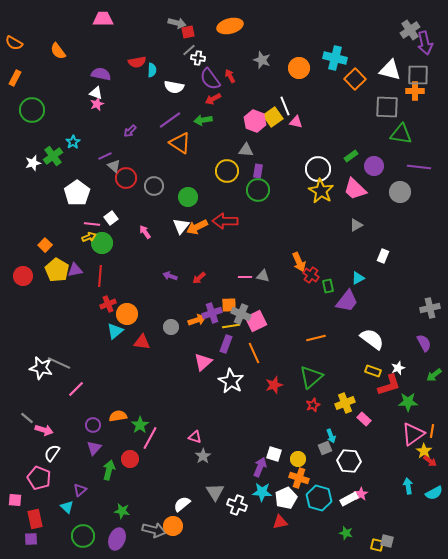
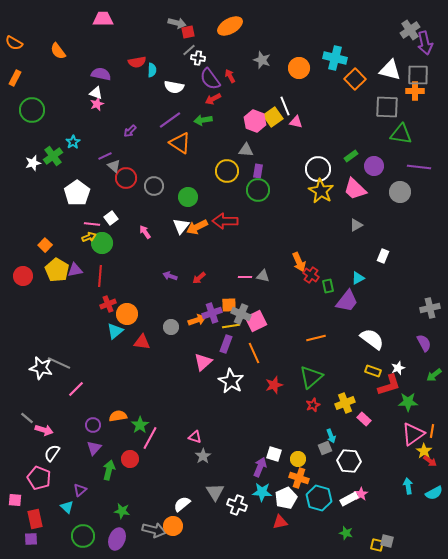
orange ellipse at (230, 26): rotated 15 degrees counterclockwise
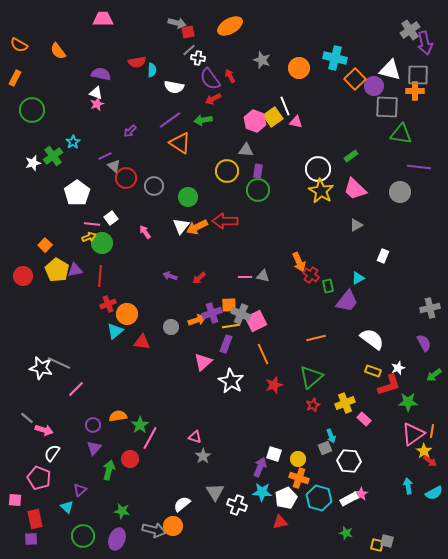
orange semicircle at (14, 43): moved 5 px right, 2 px down
purple circle at (374, 166): moved 80 px up
orange line at (254, 353): moved 9 px right, 1 px down
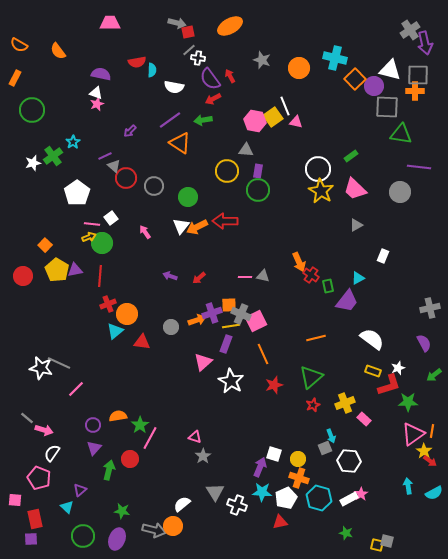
pink trapezoid at (103, 19): moved 7 px right, 4 px down
pink hexagon at (255, 121): rotated 10 degrees counterclockwise
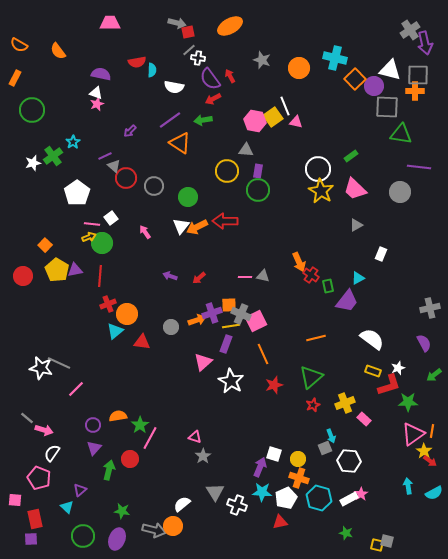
white rectangle at (383, 256): moved 2 px left, 2 px up
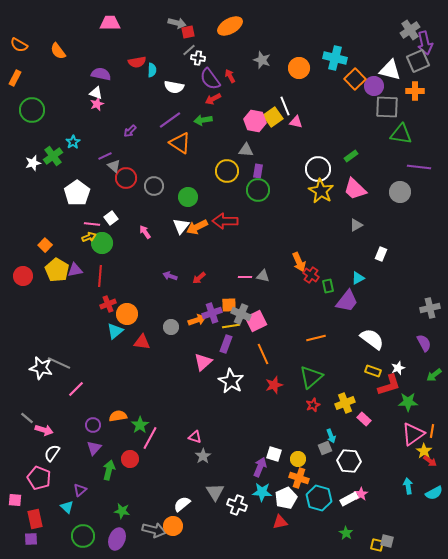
gray square at (418, 75): moved 14 px up; rotated 25 degrees counterclockwise
green star at (346, 533): rotated 16 degrees clockwise
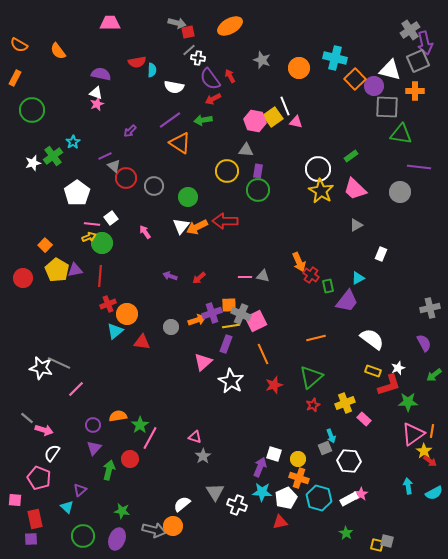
red circle at (23, 276): moved 2 px down
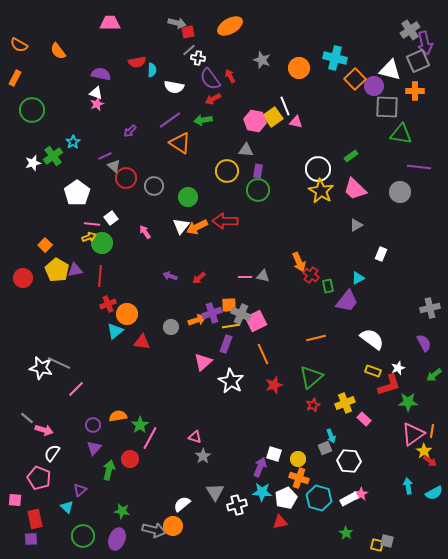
white cross at (237, 505): rotated 36 degrees counterclockwise
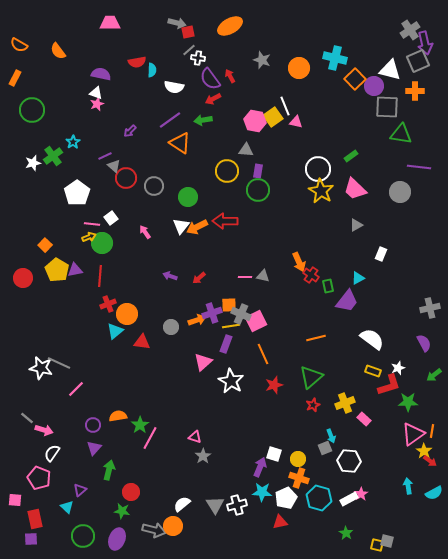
red circle at (130, 459): moved 1 px right, 33 px down
gray triangle at (215, 492): moved 13 px down
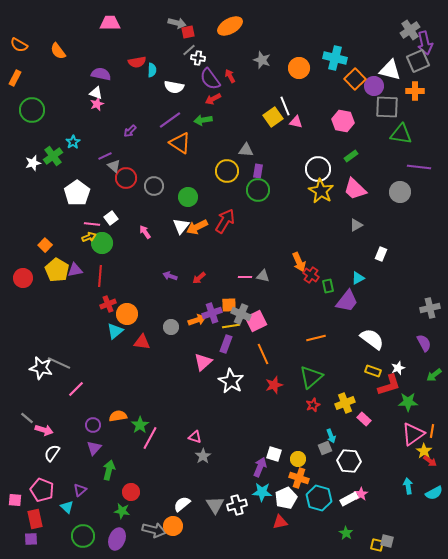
pink hexagon at (255, 121): moved 88 px right
red arrow at (225, 221): rotated 120 degrees clockwise
pink pentagon at (39, 478): moved 3 px right, 12 px down
